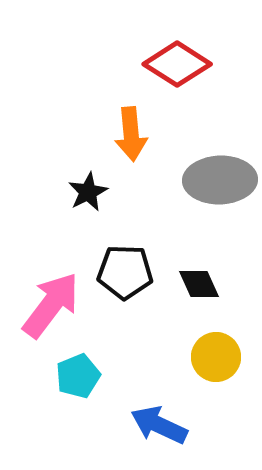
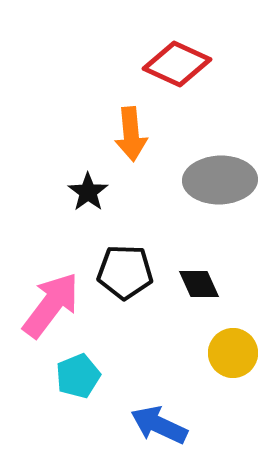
red diamond: rotated 8 degrees counterclockwise
black star: rotated 9 degrees counterclockwise
yellow circle: moved 17 px right, 4 px up
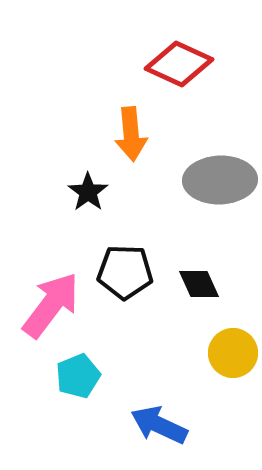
red diamond: moved 2 px right
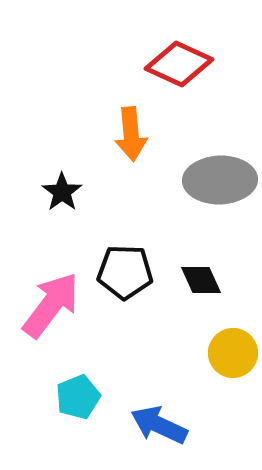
black star: moved 26 px left
black diamond: moved 2 px right, 4 px up
cyan pentagon: moved 21 px down
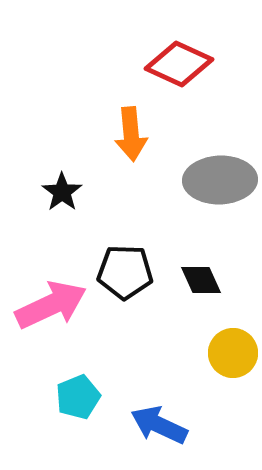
pink arrow: rotated 28 degrees clockwise
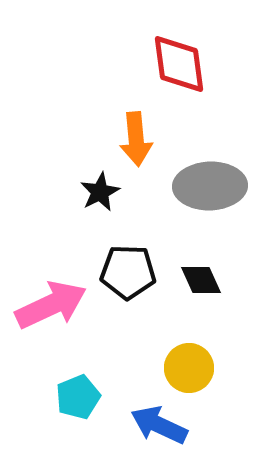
red diamond: rotated 58 degrees clockwise
orange arrow: moved 5 px right, 5 px down
gray ellipse: moved 10 px left, 6 px down
black star: moved 38 px right; rotated 9 degrees clockwise
black pentagon: moved 3 px right
yellow circle: moved 44 px left, 15 px down
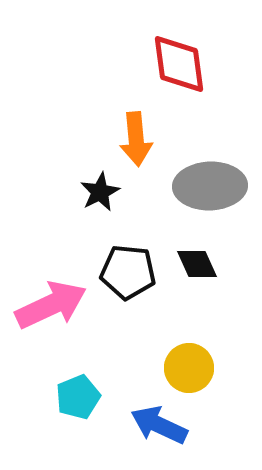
black pentagon: rotated 4 degrees clockwise
black diamond: moved 4 px left, 16 px up
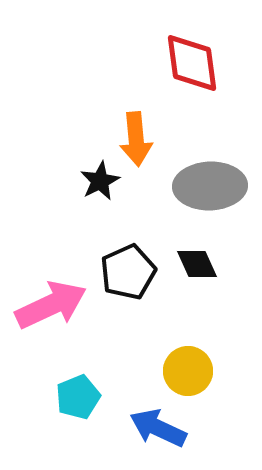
red diamond: moved 13 px right, 1 px up
black star: moved 11 px up
black pentagon: rotated 30 degrees counterclockwise
yellow circle: moved 1 px left, 3 px down
blue arrow: moved 1 px left, 3 px down
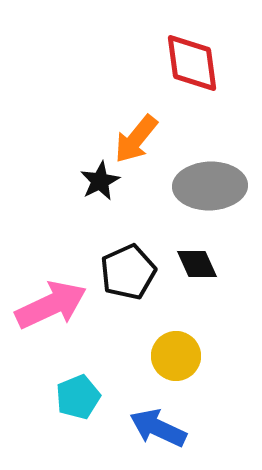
orange arrow: rotated 44 degrees clockwise
yellow circle: moved 12 px left, 15 px up
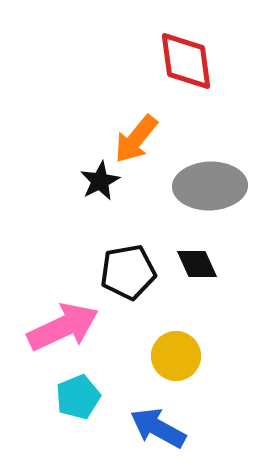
red diamond: moved 6 px left, 2 px up
black pentagon: rotated 14 degrees clockwise
pink arrow: moved 12 px right, 22 px down
blue arrow: rotated 4 degrees clockwise
